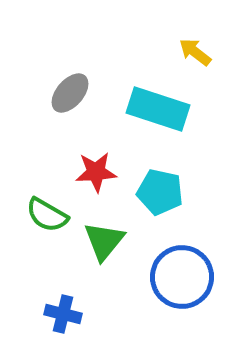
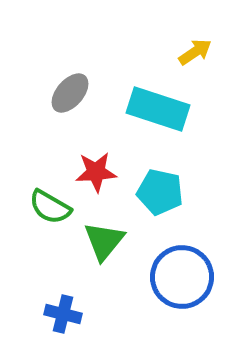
yellow arrow: rotated 108 degrees clockwise
green semicircle: moved 3 px right, 8 px up
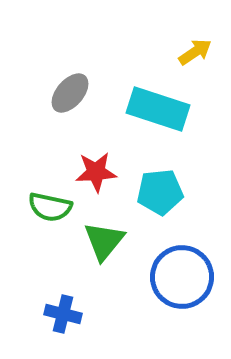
cyan pentagon: rotated 18 degrees counterclockwise
green semicircle: rotated 18 degrees counterclockwise
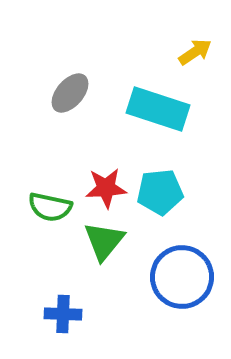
red star: moved 10 px right, 16 px down
blue cross: rotated 12 degrees counterclockwise
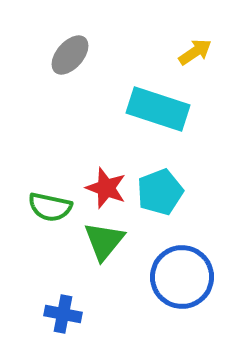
gray ellipse: moved 38 px up
red star: rotated 24 degrees clockwise
cyan pentagon: rotated 15 degrees counterclockwise
blue cross: rotated 9 degrees clockwise
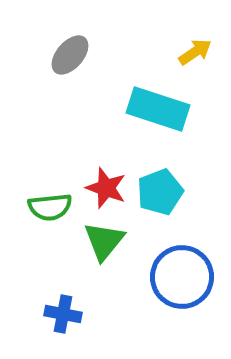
green semicircle: rotated 18 degrees counterclockwise
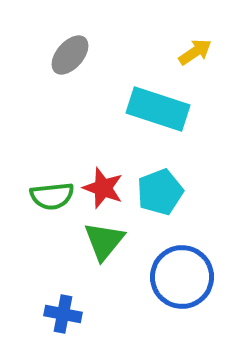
red star: moved 3 px left
green semicircle: moved 2 px right, 11 px up
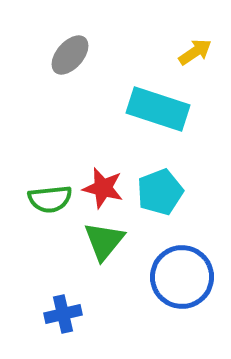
red star: rotated 6 degrees counterclockwise
green semicircle: moved 2 px left, 3 px down
blue cross: rotated 24 degrees counterclockwise
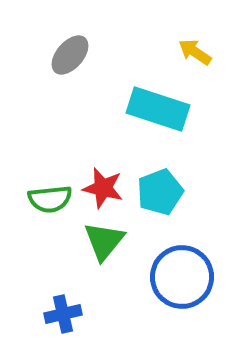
yellow arrow: rotated 112 degrees counterclockwise
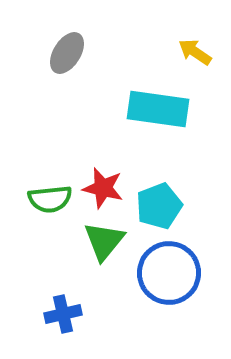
gray ellipse: moved 3 px left, 2 px up; rotated 9 degrees counterclockwise
cyan rectangle: rotated 10 degrees counterclockwise
cyan pentagon: moved 1 px left, 14 px down
blue circle: moved 13 px left, 4 px up
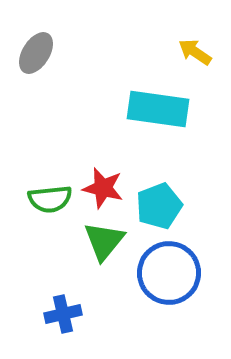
gray ellipse: moved 31 px left
